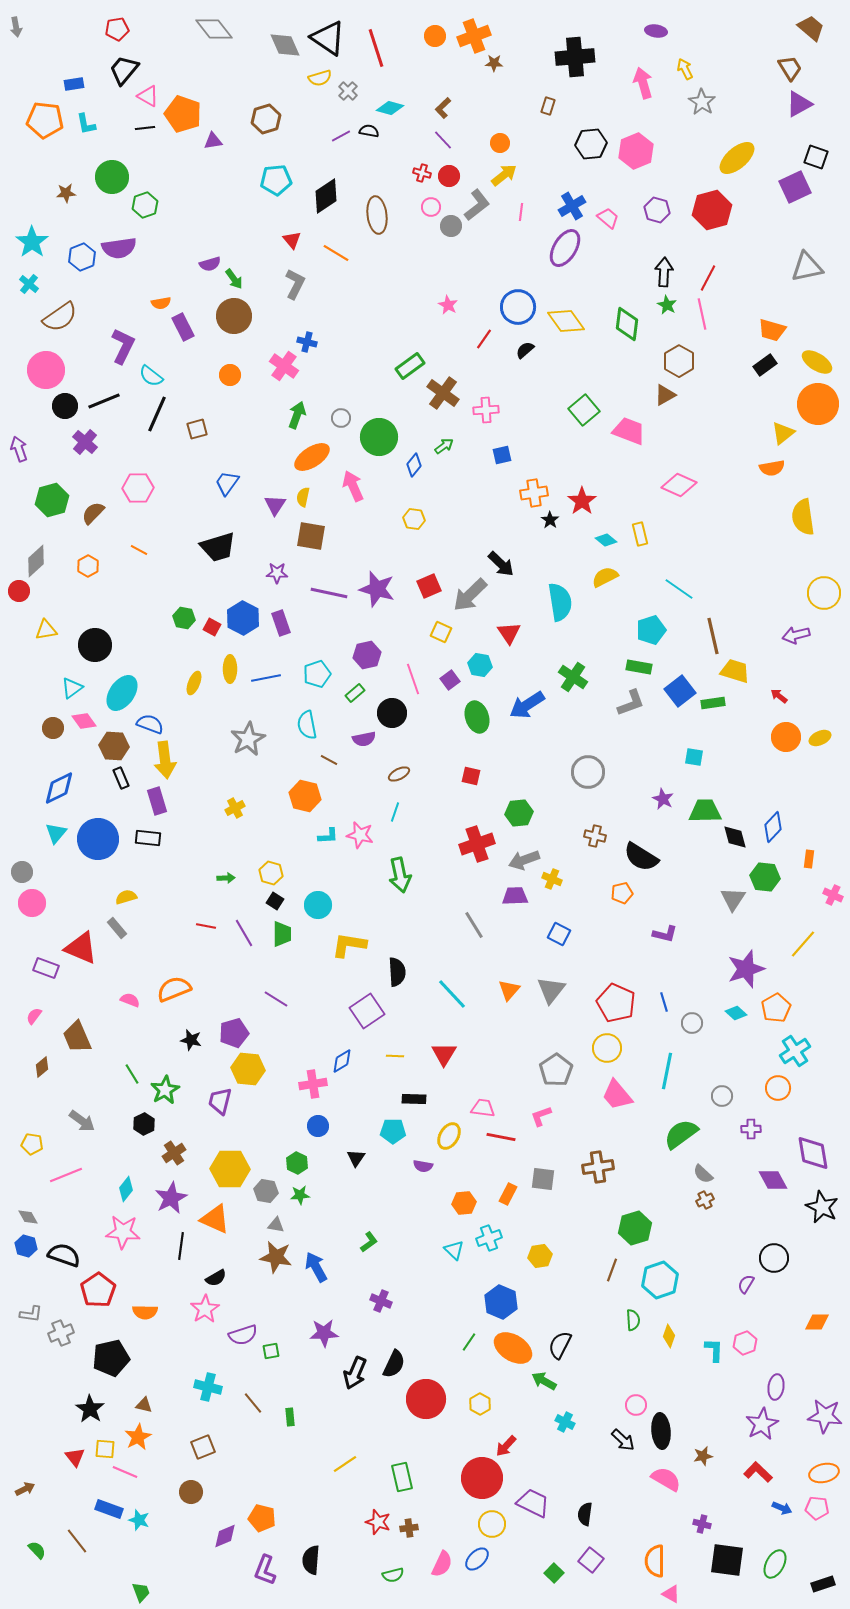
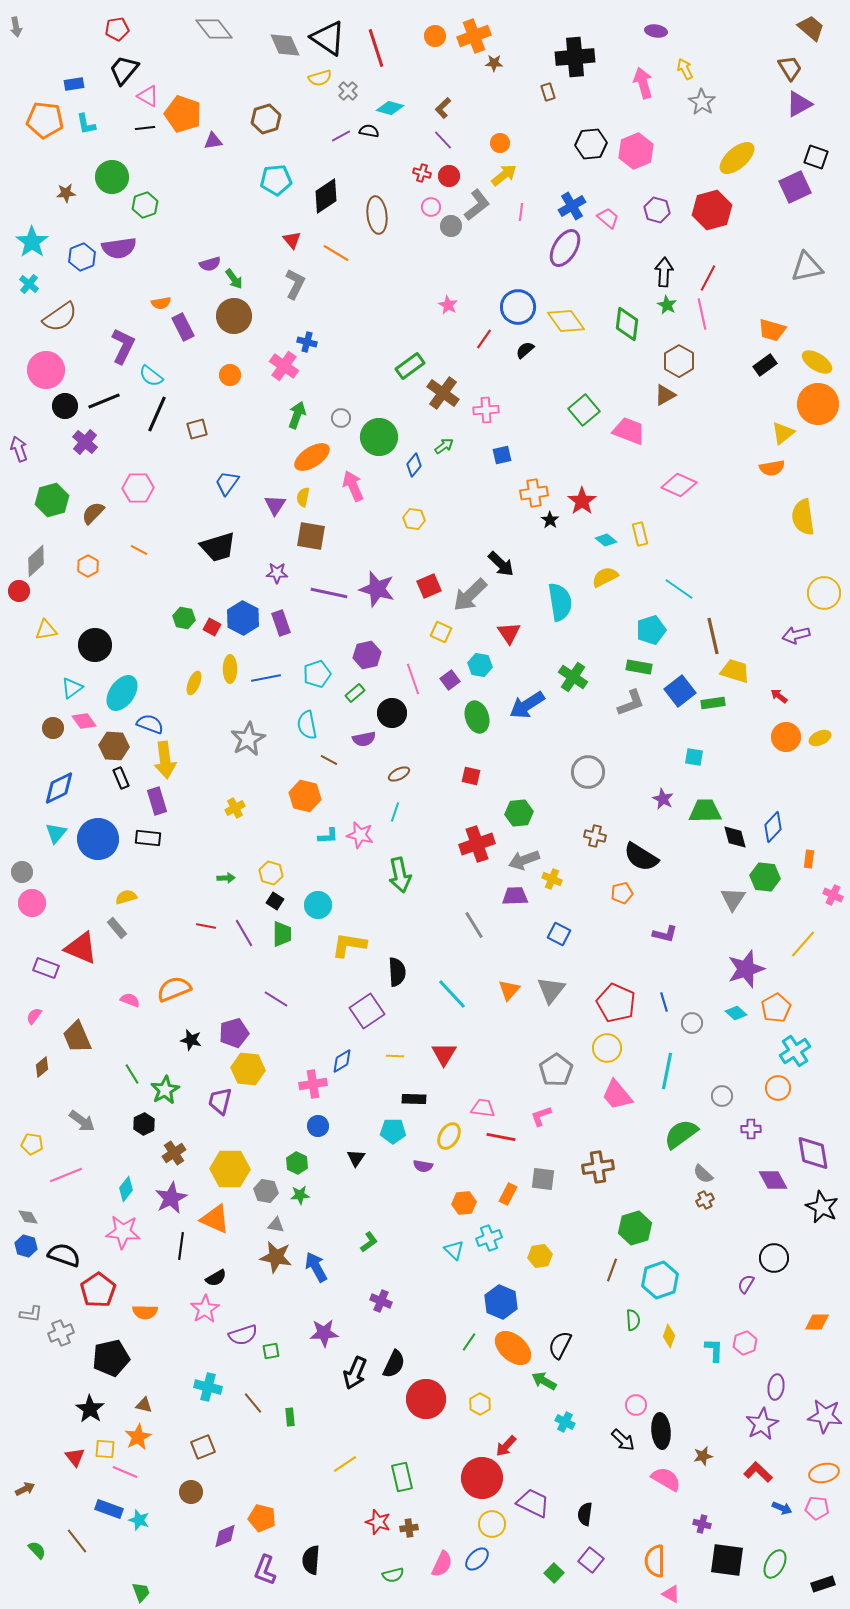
brown rectangle at (548, 106): moved 14 px up; rotated 36 degrees counterclockwise
orange ellipse at (513, 1348): rotated 9 degrees clockwise
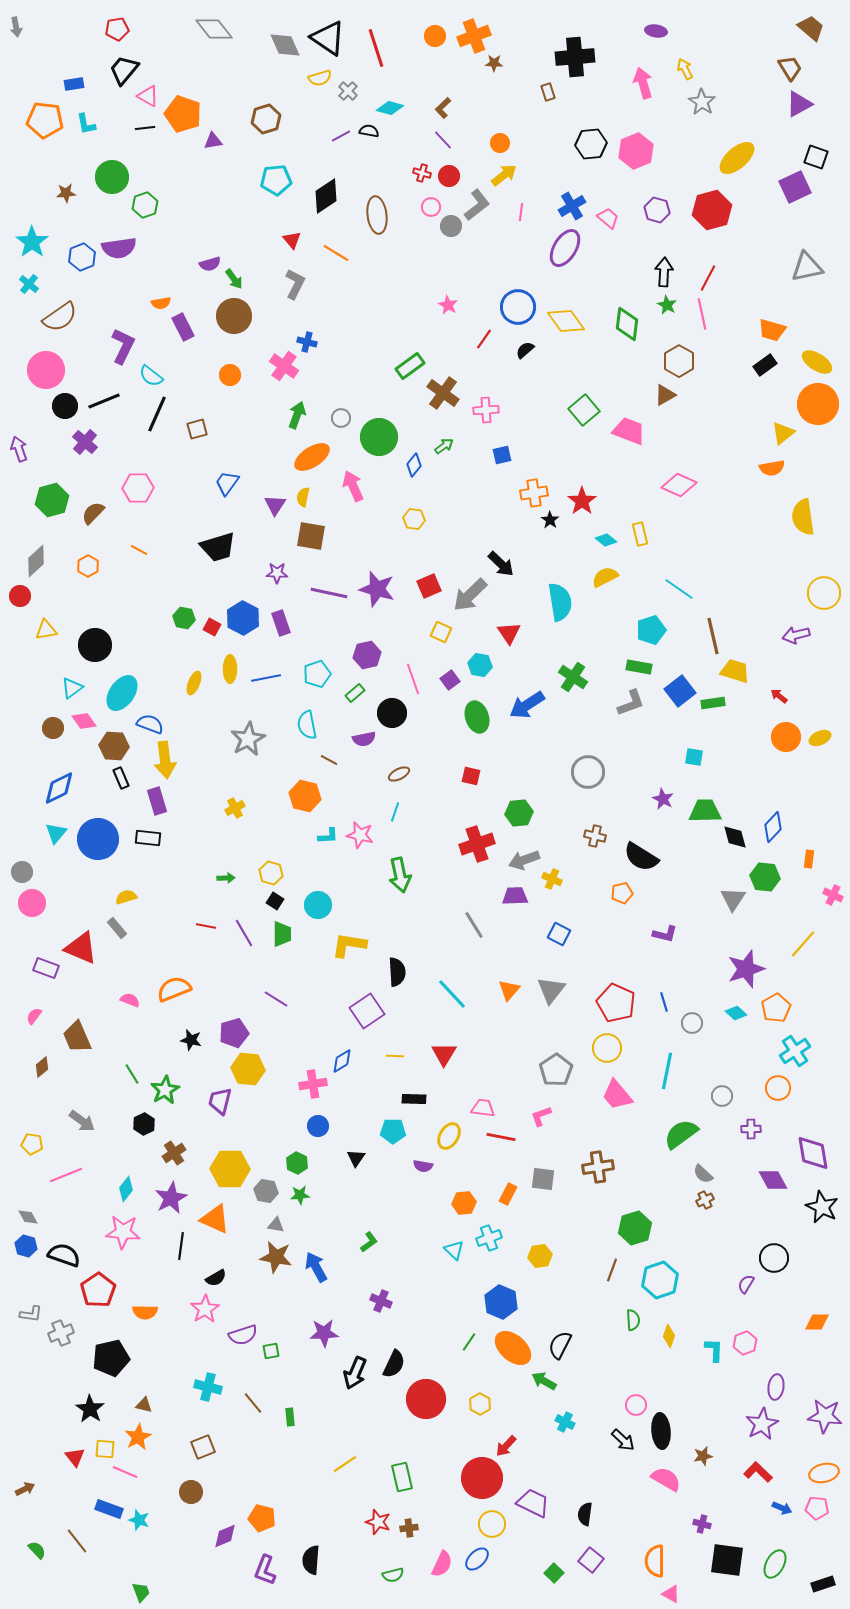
red circle at (19, 591): moved 1 px right, 5 px down
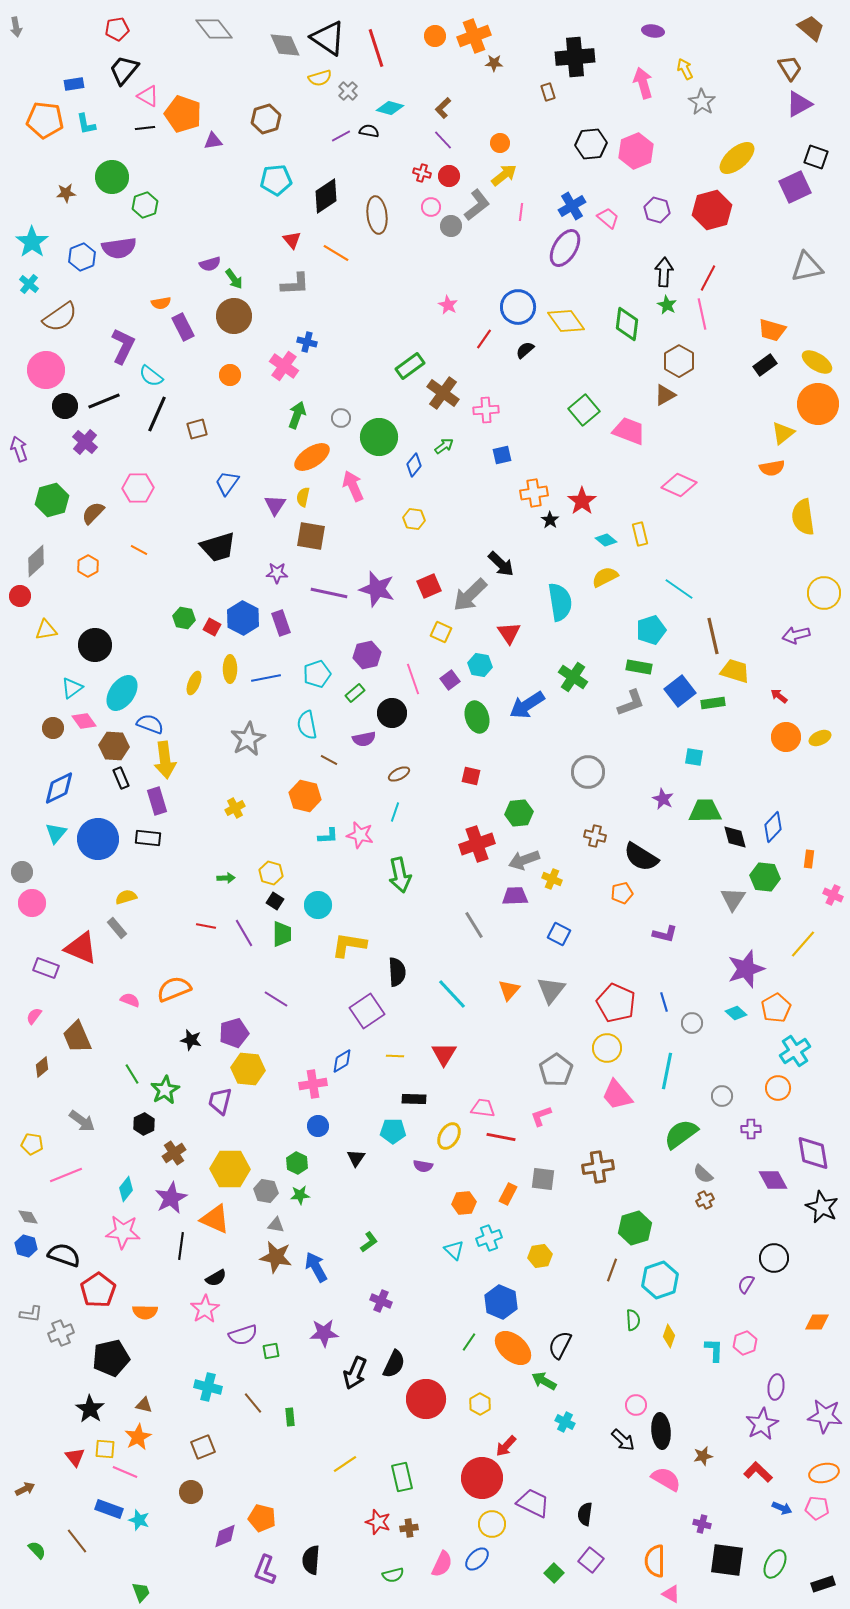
purple ellipse at (656, 31): moved 3 px left
gray L-shape at (295, 284): rotated 60 degrees clockwise
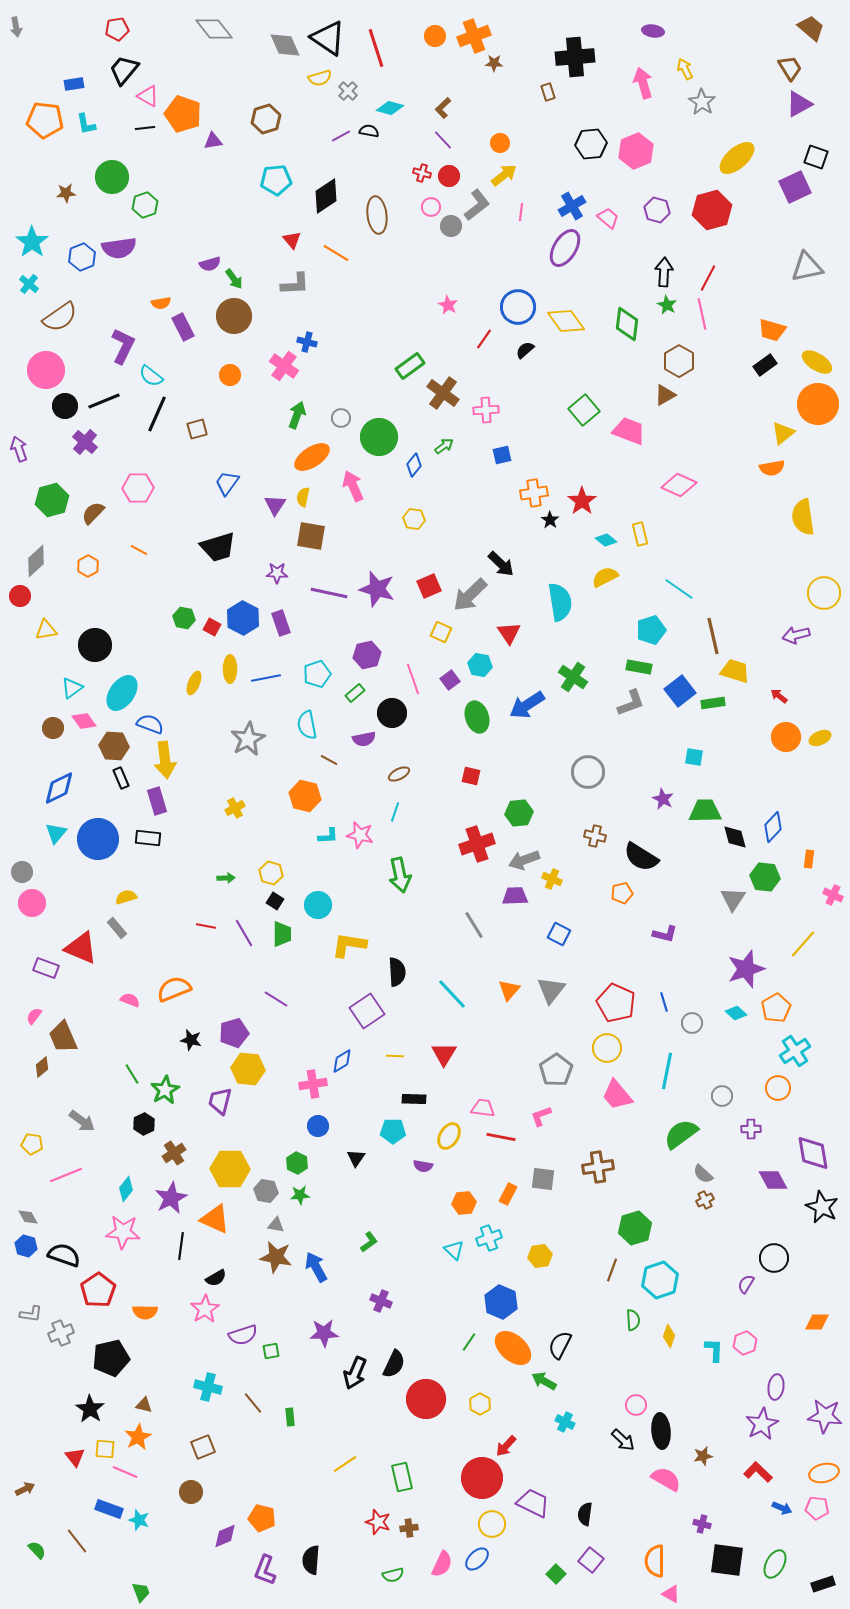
brown trapezoid at (77, 1037): moved 14 px left
green square at (554, 1573): moved 2 px right, 1 px down
